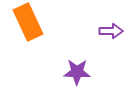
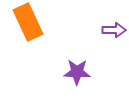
purple arrow: moved 3 px right, 1 px up
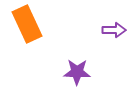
orange rectangle: moved 1 px left, 2 px down
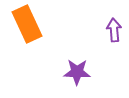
purple arrow: rotated 95 degrees counterclockwise
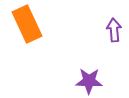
purple star: moved 12 px right, 9 px down
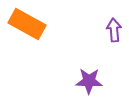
orange rectangle: rotated 36 degrees counterclockwise
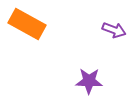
purple arrow: rotated 115 degrees clockwise
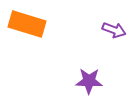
orange rectangle: rotated 12 degrees counterclockwise
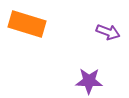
purple arrow: moved 6 px left, 2 px down
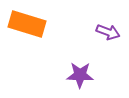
purple star: moved 9 px left, 6 px up
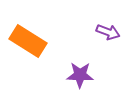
orange rectangle: moved 1 px right, 17 px down; rotated 15 degrees clockwise
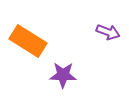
purple star: moved 17 px left
